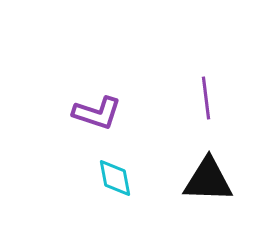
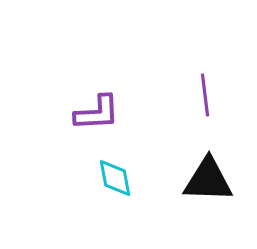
purple line: moved 1 px left, 3 px up
purple L-shape: rotated 21 degrees counterclockwise
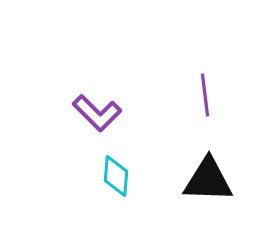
purple L-shape: rotated 48 degrees clockwise
cyan diamond: moved 1 px right, 2 px up; rotated 15 degrees clockwise
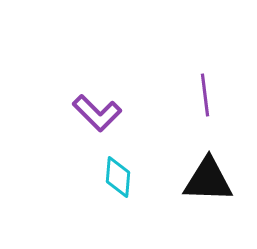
cyan diamond: moved 2 px right, 1 px down
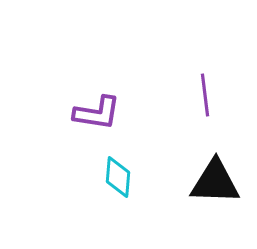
purple L-shape: rotated 36 degrees counterclockwise
black triangle: moved 7 px right, 2 px down
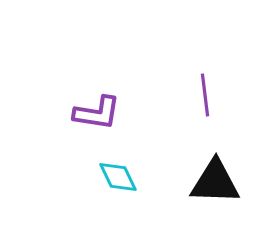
cyan diamond: rotated 30 degrees counterclockwise
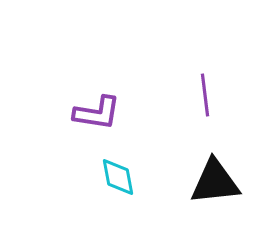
cyan diamond: rotated 15 degrees clockwise
black triangle: rotated 8 degrees counterclockwise
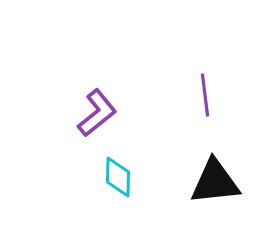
purple L-shape: rotated 48 degrees counterclockwise
cyan diamond: rotated 12 degrees clockwise
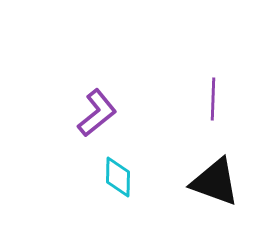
purple line: moved 8 px right, 4 px down; rotated 9 degrees clockwise
black triangle: rotated 26 degrees clockwise
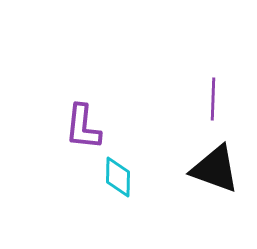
purple L-shape: moved 14 px left, 14 px down; rotated 135 degrees clockwise
black triangle: moved 13 px up
